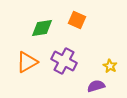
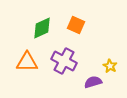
orange square: moved 1 px left, 5 px down
green diamond: rotated 15 degrees counterclockwise
orange triangle: rotated 30 degrees clockwise
purple semicircle: moved 3 px left, 4 px up
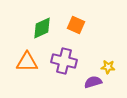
purple cross: rotated 15 degrees counterclockwise
yellow star: moved 2 px left, 1 px down; rotated 24 degrees counterclockwise
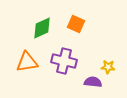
orange square: moved 1 px up
orange triangle: rotated 10 degrees counterclockwise
purple semicircle: rotated 24 degrees clockwise
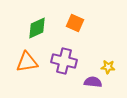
orange square: moved 1 px left, 1 px up
green diamond: moved 5 px left
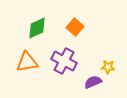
orange square: moved 4 px down; rotated 18 degrees clockwise
purple cross: rotated 15 degrees clockwise
purple semicircle: rotated 30 degrees counterclockwise
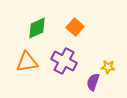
purple semicircle: rotated 48 degrees counterclockwise
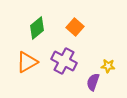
green diamond: rotated 15 degrees counterclockwise
orange triangle: rotated 20 degrees counterclockwise
yellow star: moved 1 px up
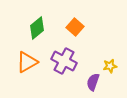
yellow star: moved 2 px right; rotated 16 degrees counterclockwise
